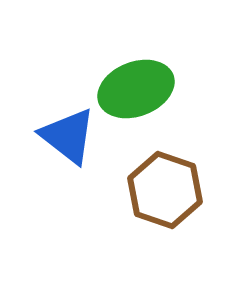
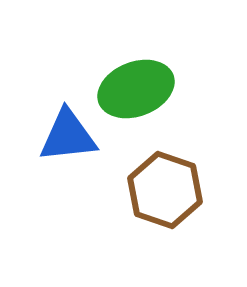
blue triangle: rotated 44 degrees counterclockwise
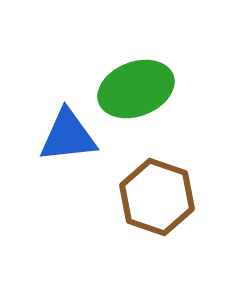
brown hexagon: moved 8 px left, 7 px down
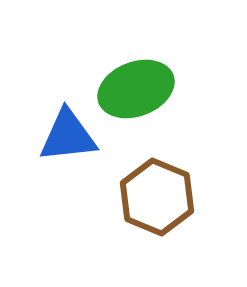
brown hexagon: rotated 4 degrees clockwise
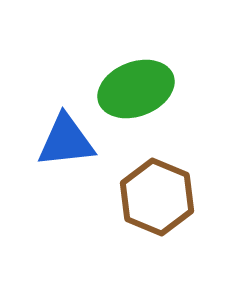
blue triangle: moved 2 px left, 5 px down
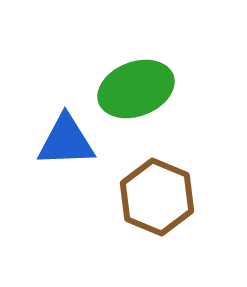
blue triangle: rotated 4 degrees clockwise
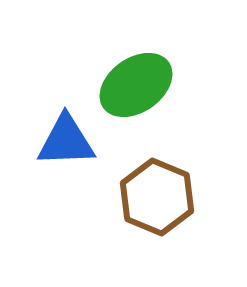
green ellipse: moved 4 px up; rotated 14 degrees counterclockwise
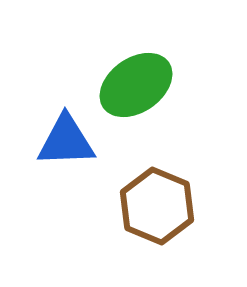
brown hexagon: moved 9 px down
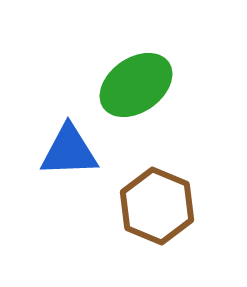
blue triangle: moved 3 px right, 10 px down
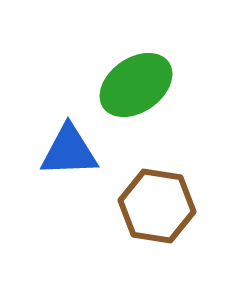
brown hexagon: rotated 14 degrees counterclockwise
